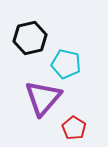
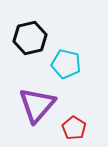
purple triangle: moved 6 px left, 7 px down
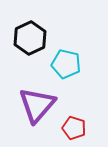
black hexagon: rotated 12 degrees counterclockwise
red pentagon: rotated 15 degrees counterclockwise
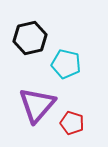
black hexagon: rotated 12 degrees clockwise
red pentagon: moved 2 px left, 5 px up
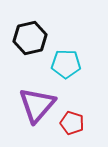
cyan pentagon: rotated 12 degrees counterclockwise
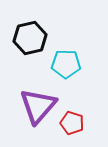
purple triangle: moved 1 px right, 1 px down
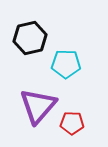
red pentagon: rotated 15 degrees counterclockwise
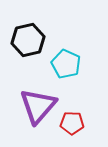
black hexagon: moved 2 px left, 2 px down
cyan pentagon: rotated 24 degrees clockwise
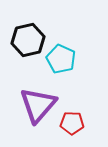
cyan pentagon: moved 5 px left, 5 px up
purple triangle: moved 1 px up
